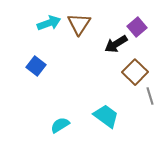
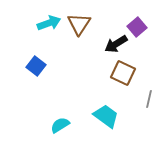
brown square: moved 12 px left, 1 px down; rotated 20 degrees counterclockwise
gray line: moved 1 px left, 3 px down; rotated 30 degrees clockwise
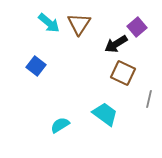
cyan arrow: rotated 60 degrees clockwise
cyan trapezoid: moved 1 px left, 2 px up
